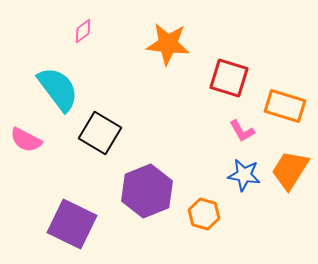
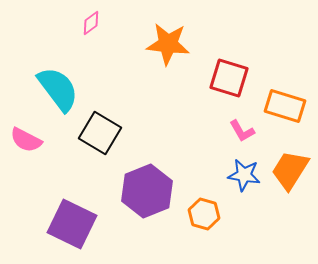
pink diamond: moved 8 px right, 8 px up
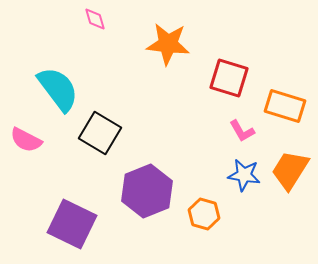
pink diamond: moved 4 px right, 4 px up; rotated 70 degrees counterclockwise
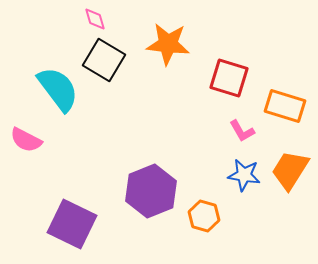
black square: moved 4 px right, 73 px up
purple hexagon: moved 4 px right
orange hexagon: moved 2 px down
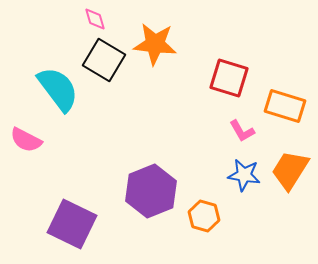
orange star: moved 13 px left
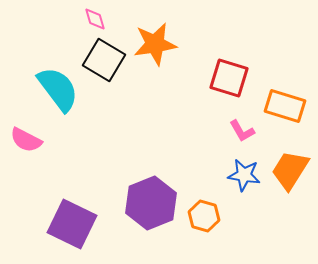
orange star: rotated 15 degrees counterclockwise
purple hexagon: moved 12 px down
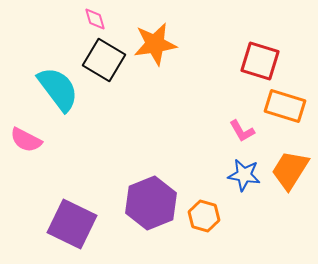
red square: moved 31 px right, 17 px up
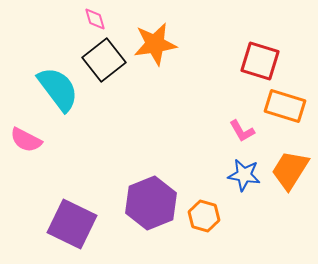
black square: rotated 21 degrees clockwise
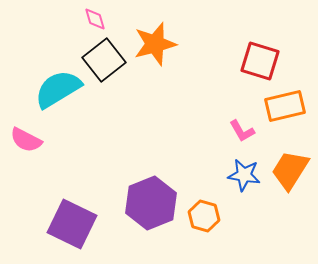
orange star: rotated 6 degrees counterclockwise
cyan semicircle: rotated 84 degrees counterclockwise
orange rectangle: rotated 30 degrees counterclockwise
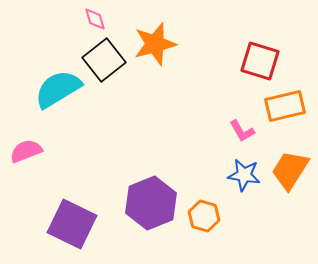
pink semicircle: moved 11 px down; rotated 132 degrees clockwise
